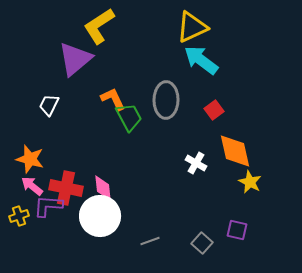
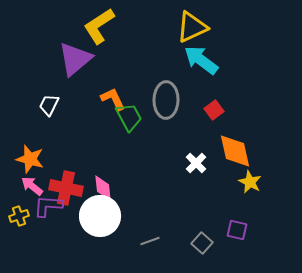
white cross: rotated 15 degrees clockwise
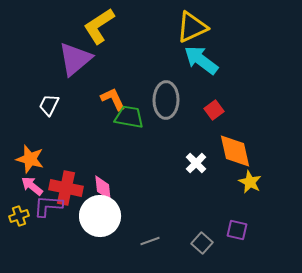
green trapezoid: rotated 52 degrees counterclockwise
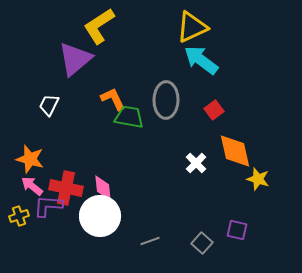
yellow star: moved 8 px right, 3 px up; rotated 10 degrees counterclockwise
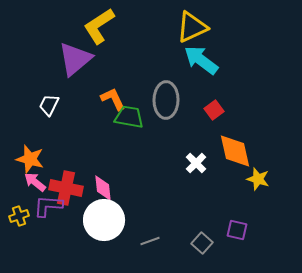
pink arrow: moved 3 px right, 4 px up
white circle: moved 4 px right, 4 px down
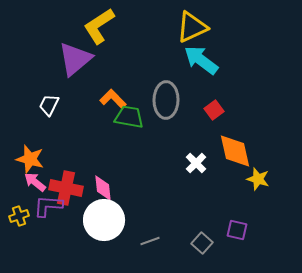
orange L-shape: rotated 20 degrees counterclockwise
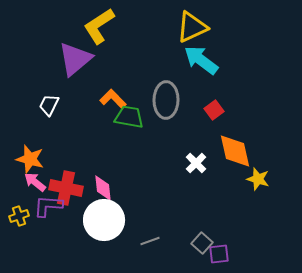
purple square: moved 18 px left, 24 px down; rotated 20 degrees counterclockwise
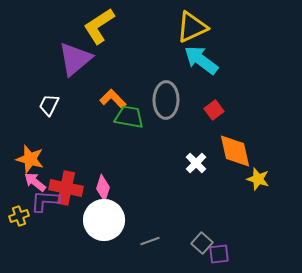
pink diamond: rotated 24 degrees clockwise
purple L-shape: moved 3 px left, 5 px up
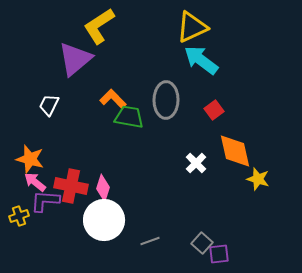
red cross: moved 5 px right, 2 px up
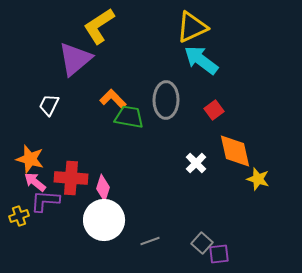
red cross: moved 8 px up; rotated 8 degrees counterclockwise
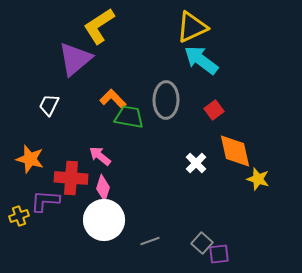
pink arrow: moved 65 px right, 26 px up
